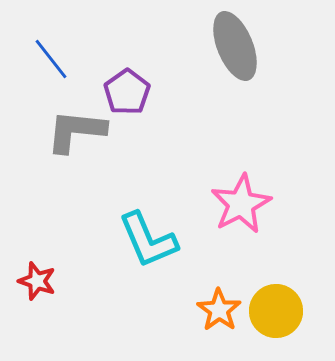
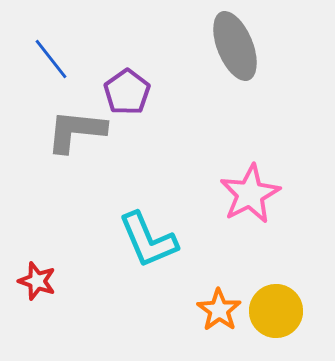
pink star: moved 9 px right, 10 px up
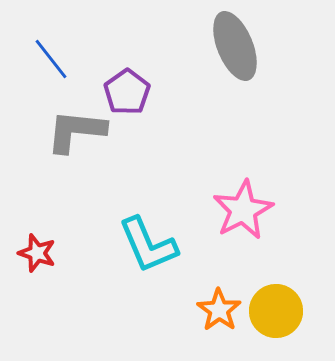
pink star: moved 7 px left, 16 px down
cyan L-shape: moved 5 px down
red star: moved 28 px up
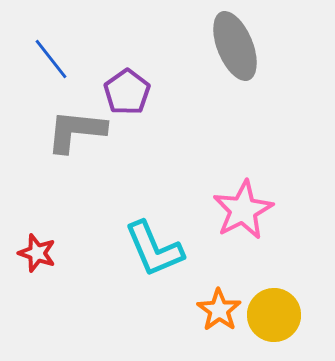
cyan L-shape: moved 6 px right, 4 px down
yellow circle: moved 2 px left, 4 px down
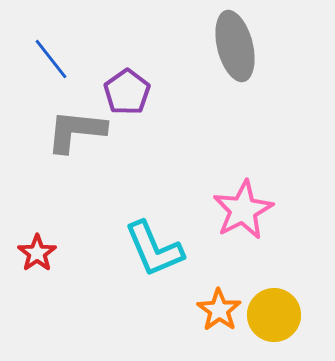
gray ellipse: rotated 8 degrees clockwise
red star: rotated 18 degrees clockwise
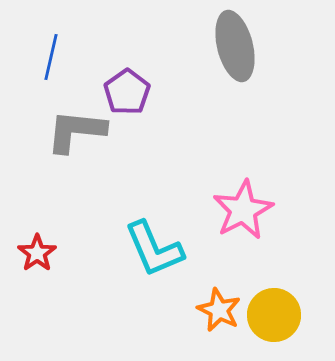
blue line: moved 2 px up; rotated 51 degrees clockwise
orange star: rotated 9 degrees counterclockwise
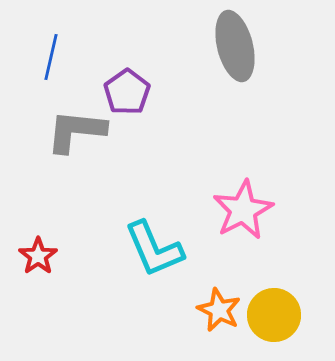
red star: moved 1 px right, 3 px down
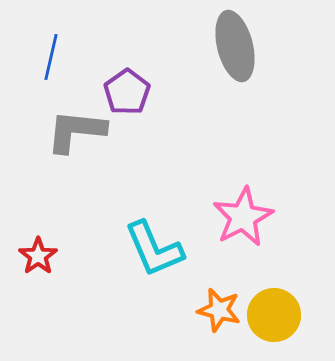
pink star: moved 7 px down
orange star: rotated 12 degrees counterclockwise
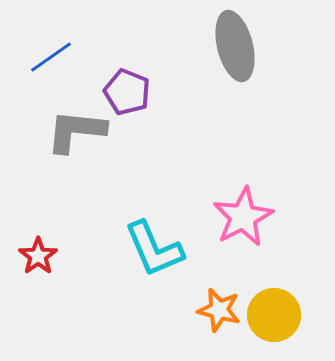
blue line: rotated 42 degrees clockwise
purple pentagon: rotated 15 degrees counterclockwise
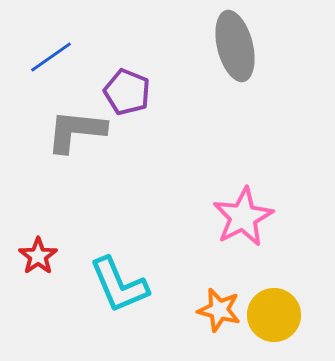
cyan L-shape: moved 35 px left, 36 px down
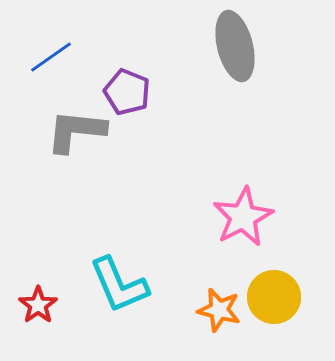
red star: moved 49 px down
yellow circle: moved 18 px up
